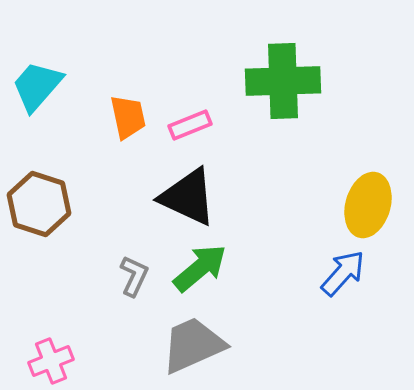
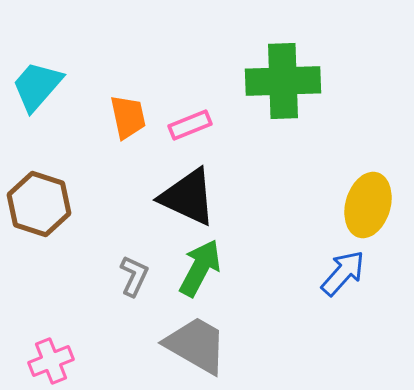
green arrow: rotated 22 degrees counterclockwise
gray trapezoid: moved 3 px right; rotated 54 degrees clockwise
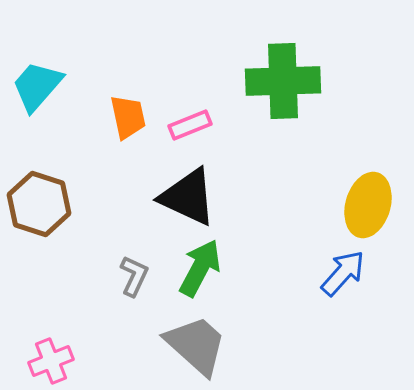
gray trapezoid: rotated 12 degrees clockwise
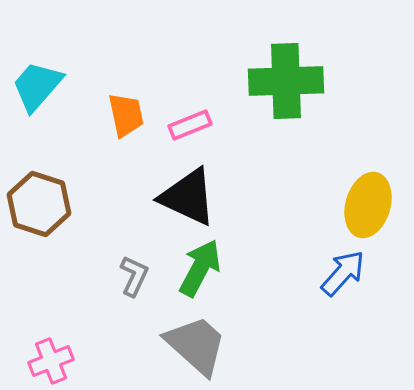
green cross: moved 3 px right
orange trapezoid: moved 2 px left, 2 px up
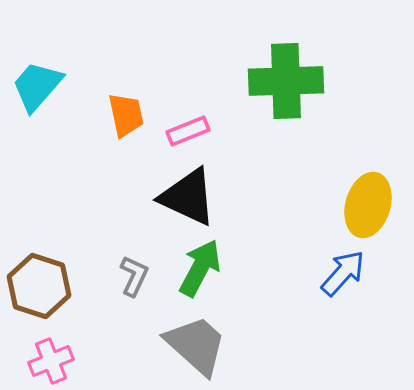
pink rectangle: moved 2 px left, 6 px down
brown hexagon: moved 82 px down
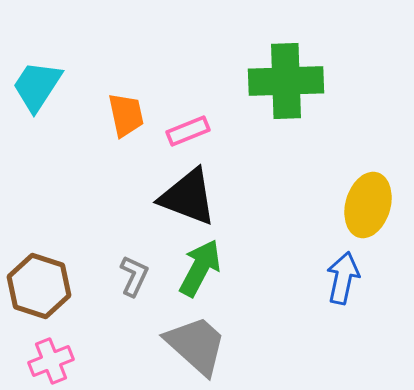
cyan trapezoid: rotated 8 degrees counterclockwise
black triangle: rotated 4 degrees counterclockwise
blue arrow: moved 5 px down; rotated 30 degrees counterclockwise
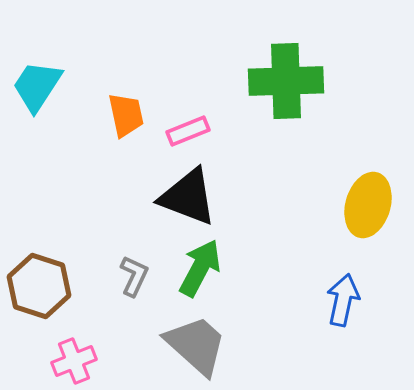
blue arrow: moved 22 px down
pink cross: moved 23 px right
